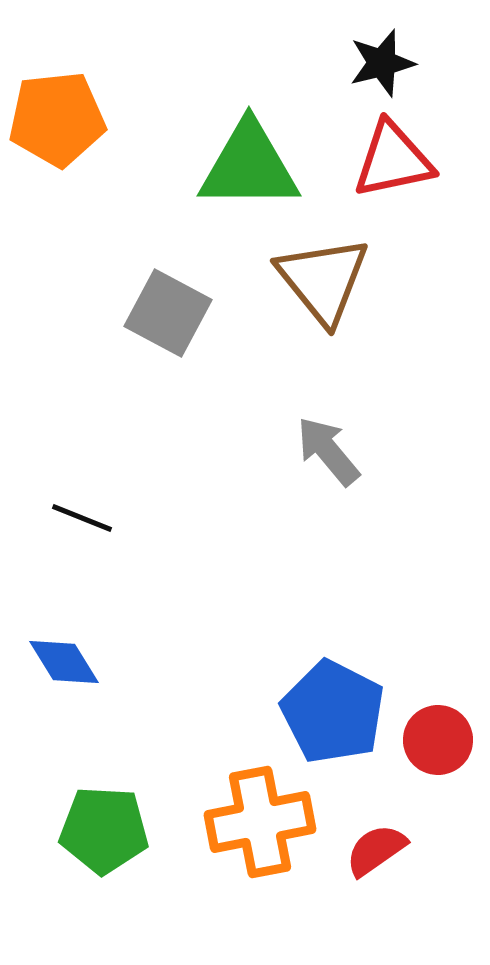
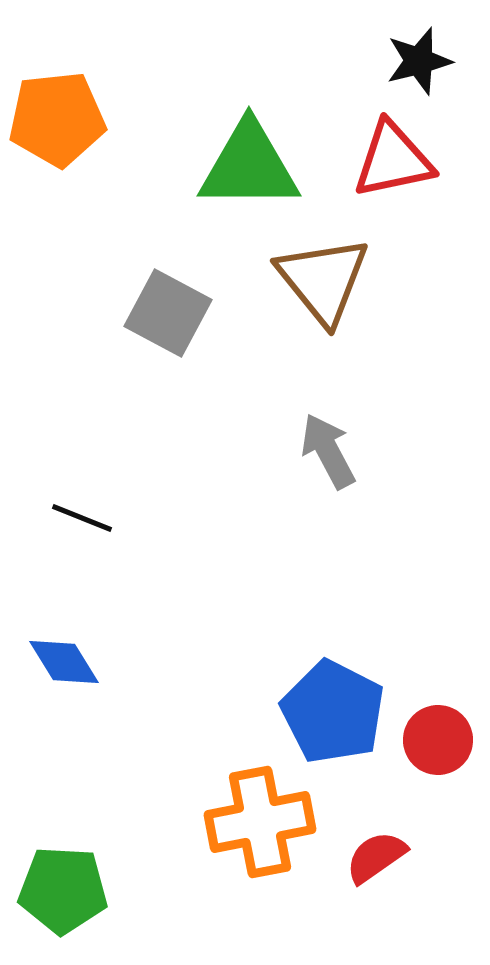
black star: moved 37 px right, 2 px up
gray arrow: rotated 12 degrees clockwise
green pentagon: moved 41 px left, 60 px down
red semicircle: moved 7 px down
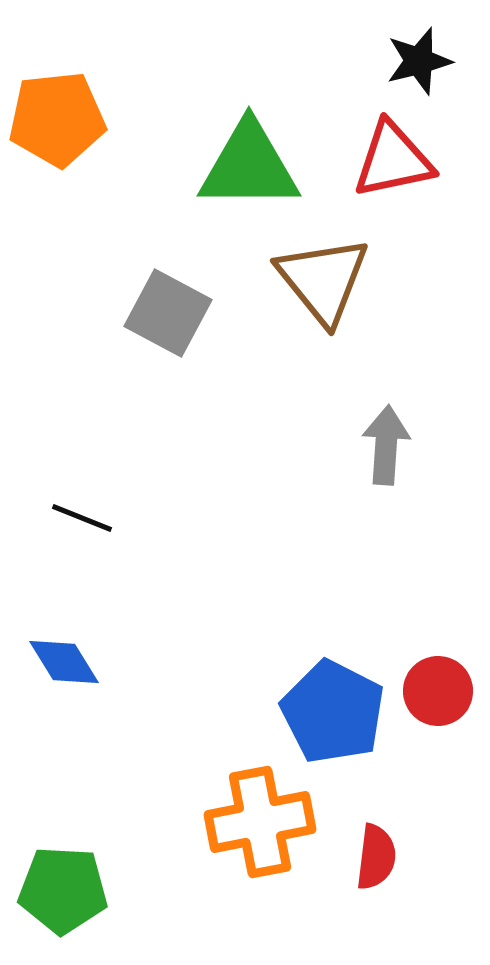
gray arrow: moved 58 px right, 6 px up; rotated 32 degrees clockwise
red circle: moved 49 px up
red semicircle: rotated 132 degrees clockwise
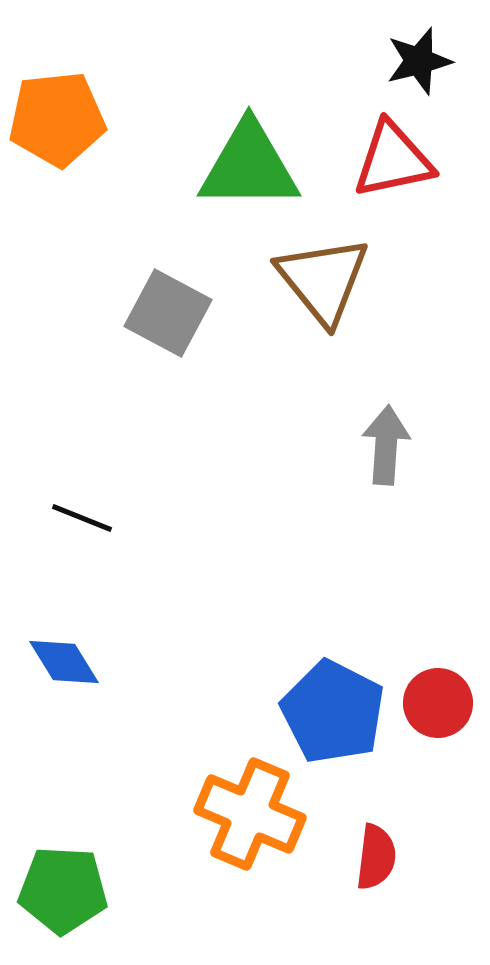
red circle: moved 12 px down
orange cross: moved 10 px left, 8 px up; rotated 34 degrees clockwise
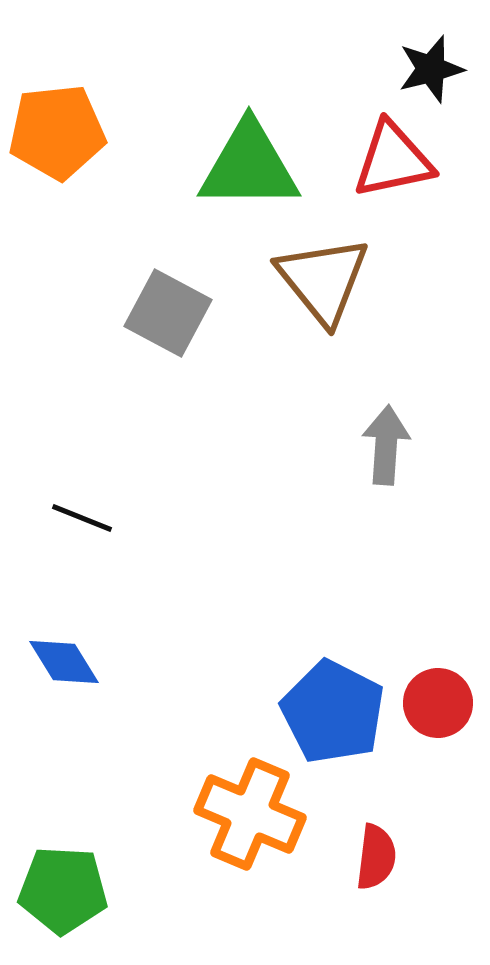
black star: moved 12 px right, 8 px down
orange pentagon: moved 13 px down
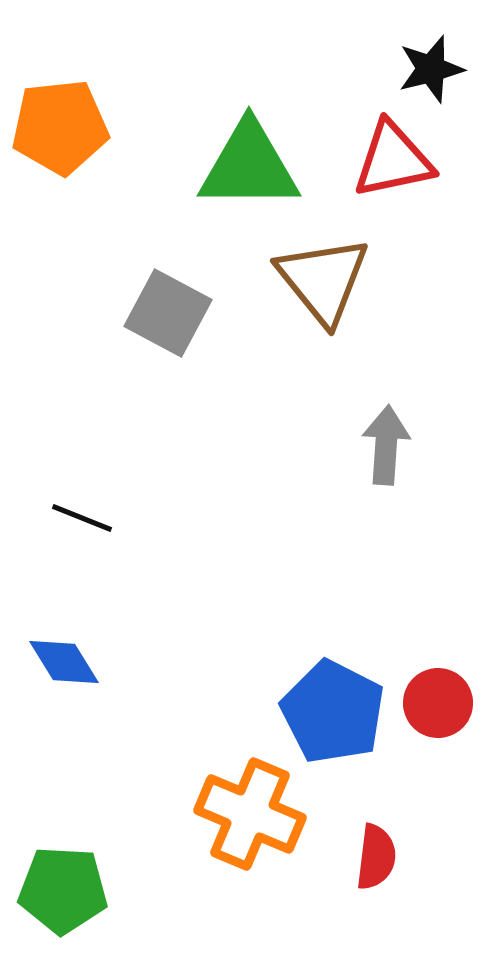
orange pentagon: moved 3 px right, 5 px up
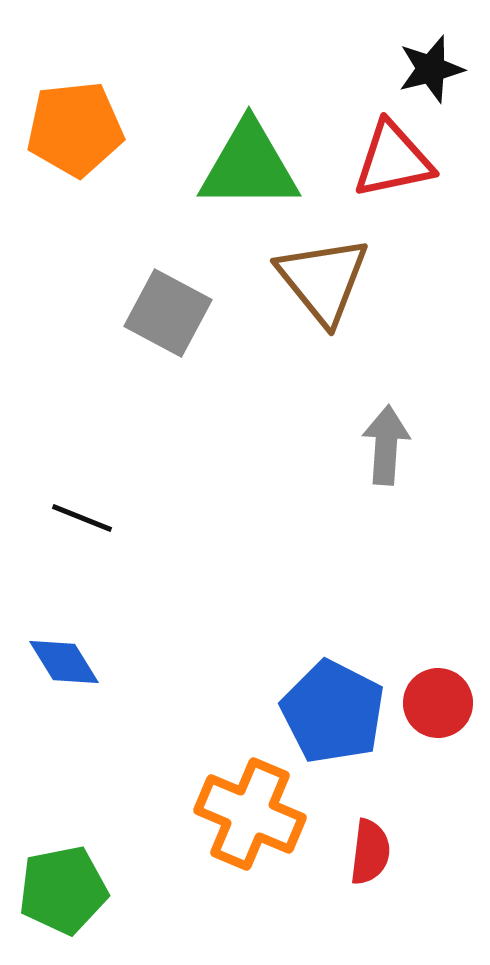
orange pentagon: moved 15 px right, 2 px down
red semicircle: moved 6 px left, 5 px up
green pentagon: rotated 14 degrees counterclockwise
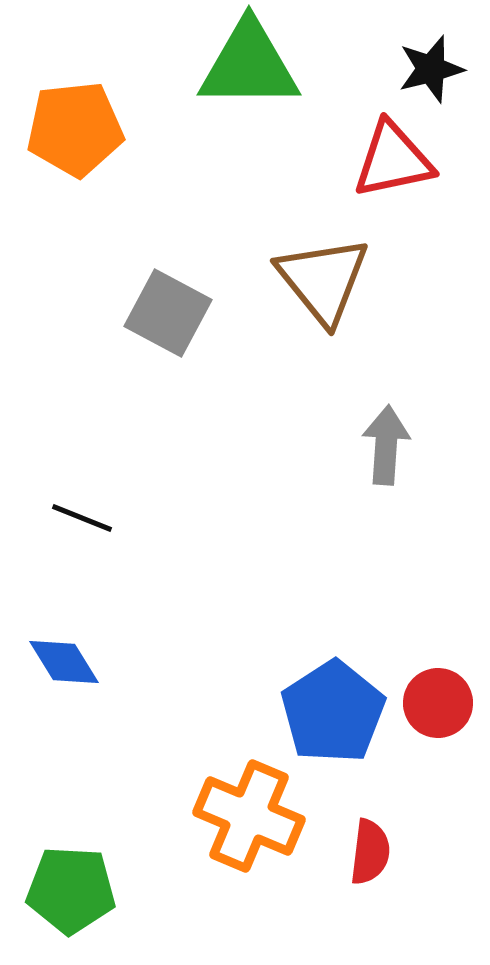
green triangle: moved 101 px up
blue pentagon: rotated 12 degrees clockwise
orange cross: moved 1 px left, 2 px down
green pentagon: moved 8 px right; rotated 14 degrees clockwise
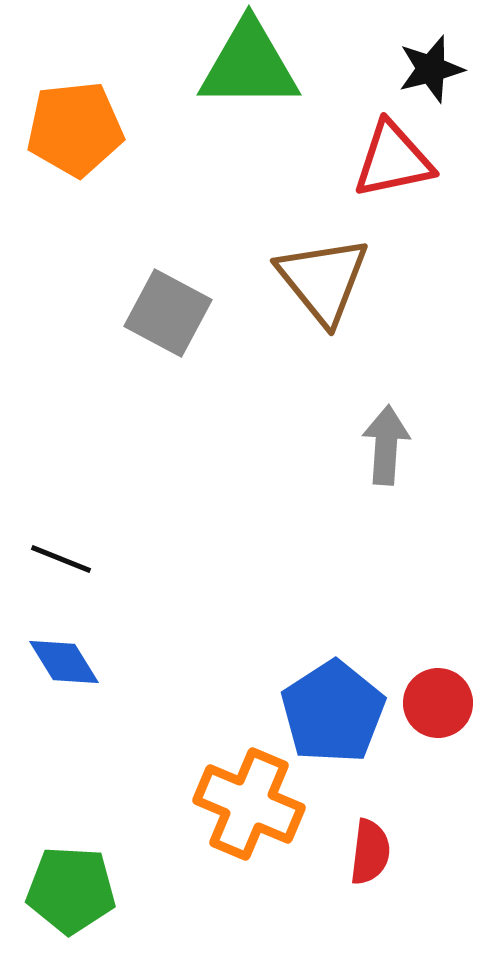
black line: moved 21 px left, 41 px down
orange cross: moved 12 px up
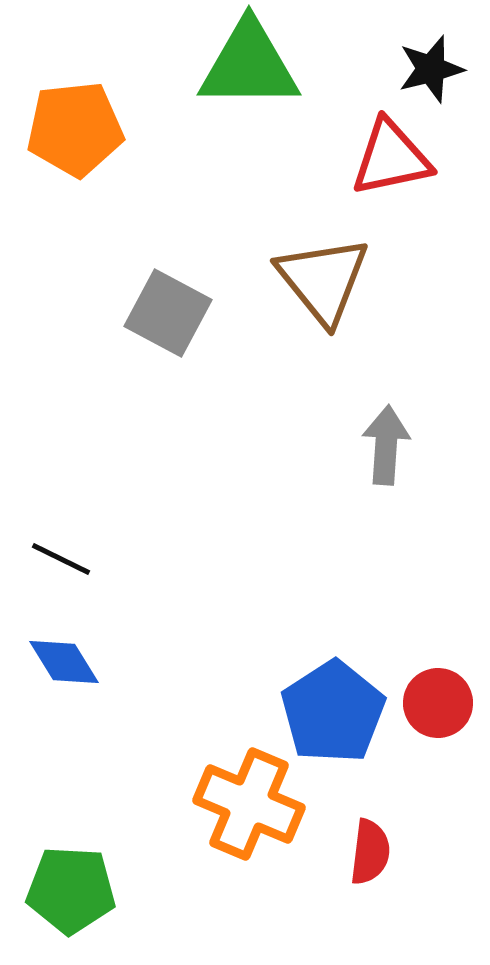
red triangle: moved 2 px left, 2 px up
black line: rotated 4 degrees clockwise
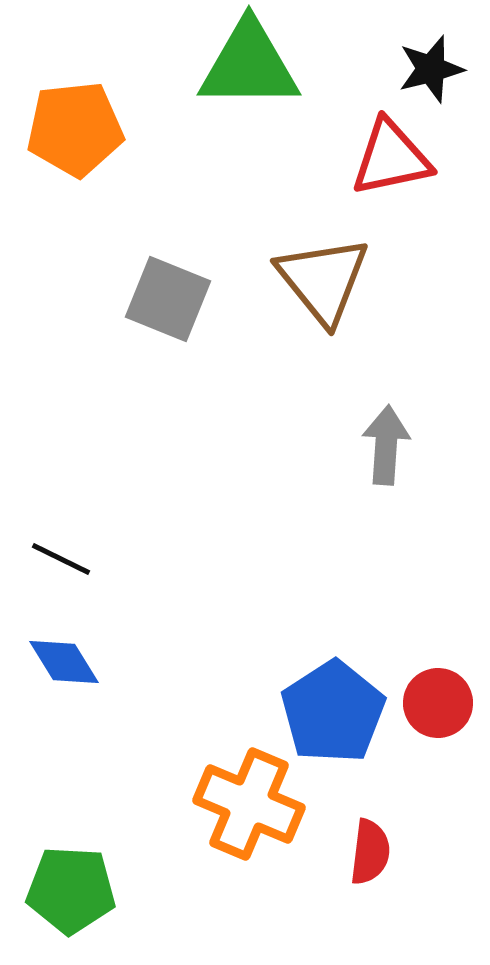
gray square: moved 14 px up; rotated 6 degrees counterclockwise
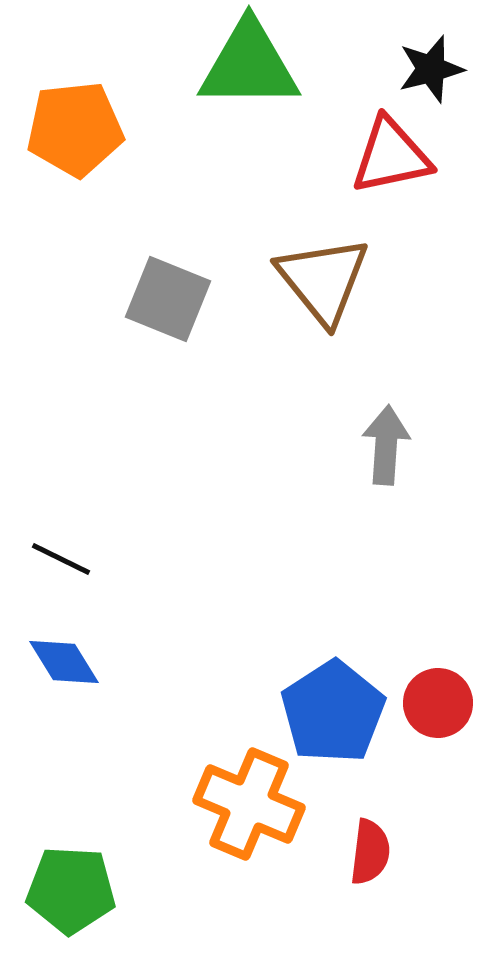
red triangle: moved 2 px up
